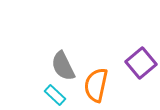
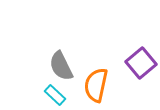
gray semicircle: moved 2 px left
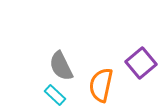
orange semicircle: moved 5 px right
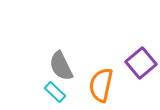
cyan rectangle: moved 3 px up
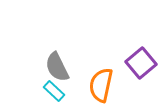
gray semicircle: moved 4 px left, 1 px down
cyan rectangle: moved 1 px left, 1 px up
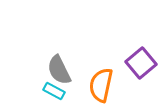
gray semicircle: moved 2 px right, 3 px down
cyan rectangle: rotated 15 degrees counterclockwise
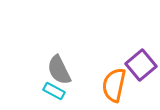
purple square: moved 2 px down
orange semicircle: moved 13 px right
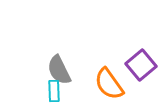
orange semicircle: moved 5 px left, 1 px up; rotated 48 degrees counterclockwise
cyan rectangle: rotated 60 degrees clockwise
